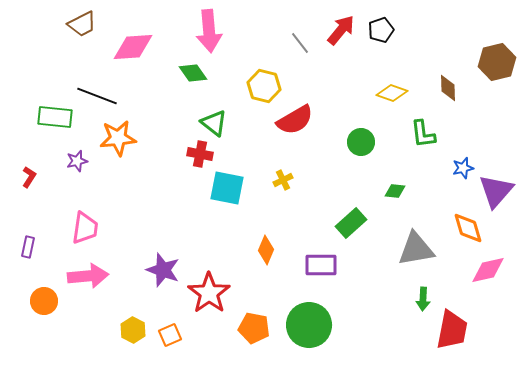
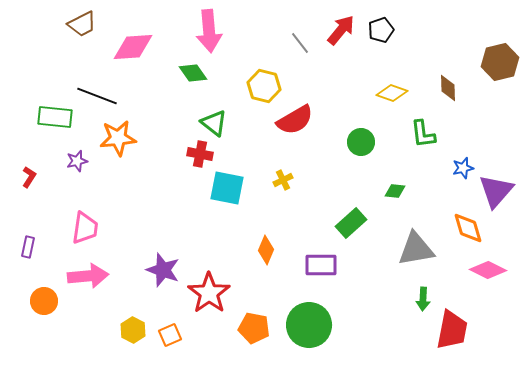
brown hexagon at (497, 62): moved 3 px right
pink diamond at (488, 270): rotated 39 degrees clockwise
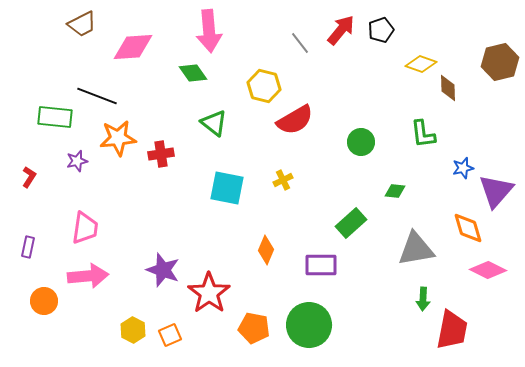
yellow diamond at (392, 93): moved 29 px right, 29 px up
red cross at (200, 154): moved 39 px left; rotated 20 degrees counterclockwise
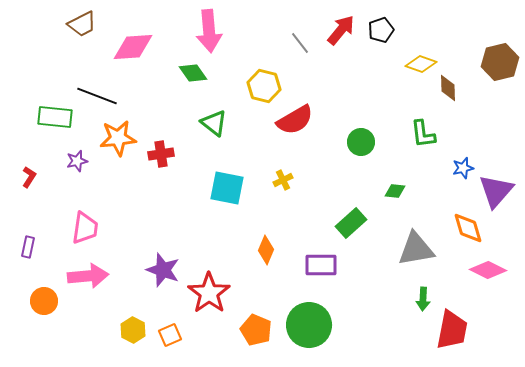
orange pentagon at (254, 328): moved 2 px right, 2 px down; rotated 12 degrees clockwise
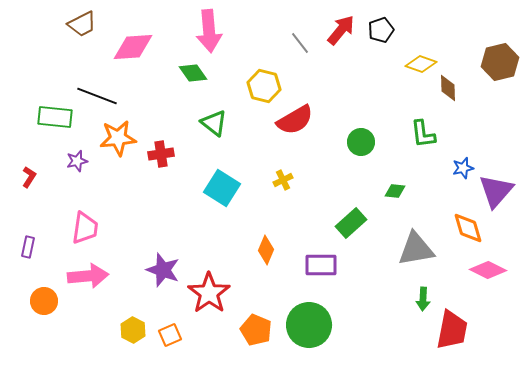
cyan square at (227, 188): moved 5 px left; rotated 21 degrees clockwise
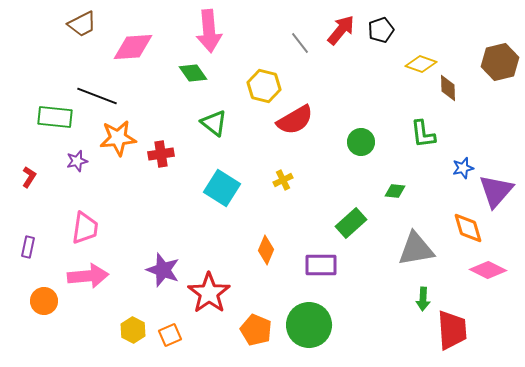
red trapezoid at (452, 330): rotated 15 degrees counterclockwise
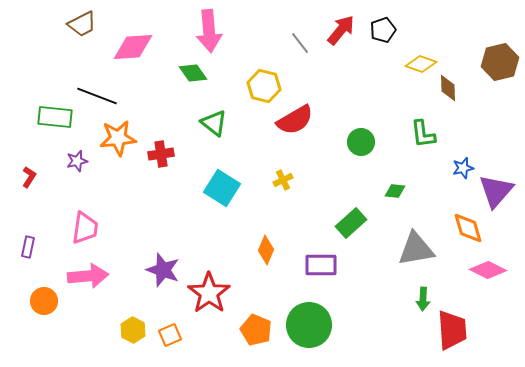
black pentagon at (381, 30): moved 2 px right
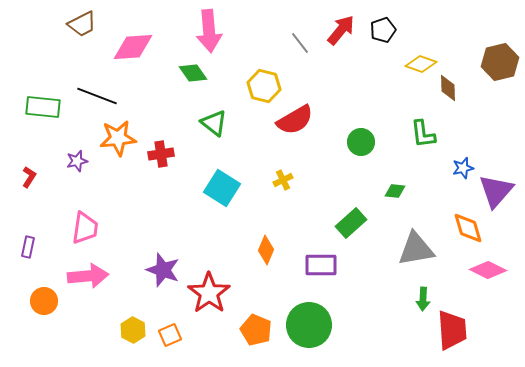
green rectangle at (55, 117): moved 12 px left, 10 px up
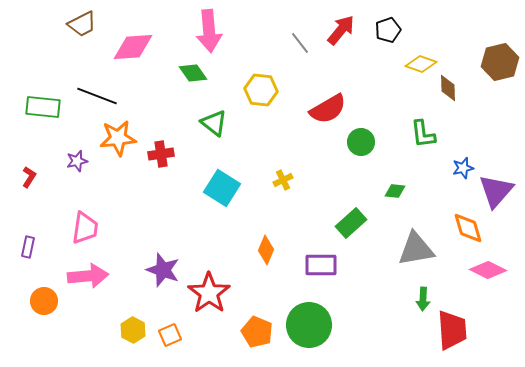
black pentagon at (383, 30): moved 5 px right
yellow hexagon at (264, 86): moved 3 px left, 4 px down; rotated 8 degrees counterclockwise
red semicircle at (295, 120): moved 33 px right, 11 px up
orange pentagon at (256, 330): moved 1 px right, 2 px down
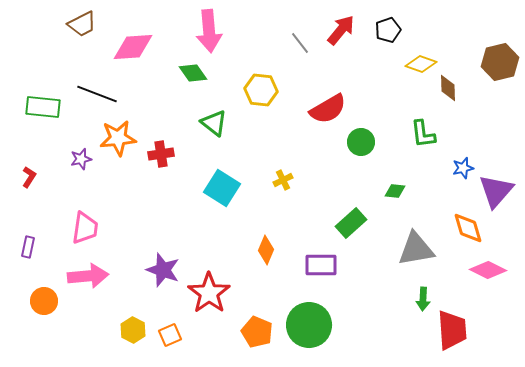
black line at (97, 96): moved 2 px up
purple star at (77, 161): moved 4 px right, 2 px up
